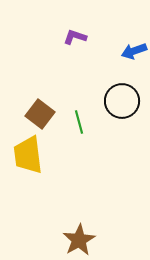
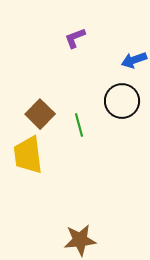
purple L-shape: moved 1 px down; rotated 40 degrees counterclockwise
blue arrow: moved 9 px down
brown square: rotated 8 degrees clockwise
green line: moved 3 px down
brown star: moved 1 px right; rotated 24 degrees clockwise
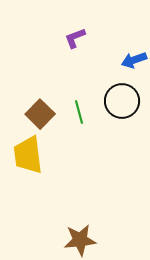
green line: moved 13 px up
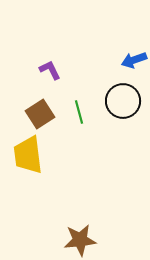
purple L-shape: moved 25 px left, 32 px down; rotated 85 degrees clockwise
black circle: moved 1 px right
brown square: rotated 12 degrees clockwise
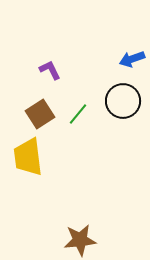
blue arrow: moved 2 px left, 1 px up
green line: moved 1 px left, 2 px down; rotated 55 degrees clockwise
yellow trapezoid: moved 2 px down
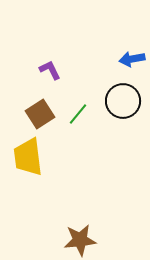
blue arrow: rotated 10 degrees clockwise
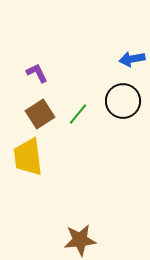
purple L-shape: moved 13 px left, 3 px down
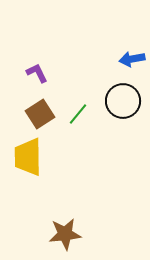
yellow trapezoid: rotated 6 degrees clockwise
brown star: moved 15 px left, 6 px up
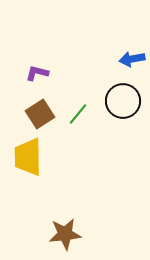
purple L-shape: rotated 50 degrees counterclockwise
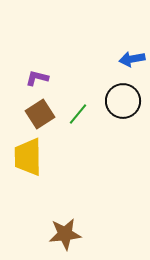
purple L-shape: moved 5 px down
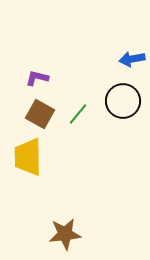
brown square: rotated 28 degrees counterclockwise
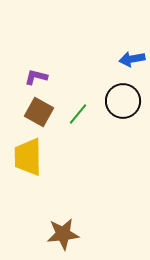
purple L-shape: moved 1 px left, 1 px up
brown square: moved 1 px left, 2 px up
brown star: moved 2 px left
